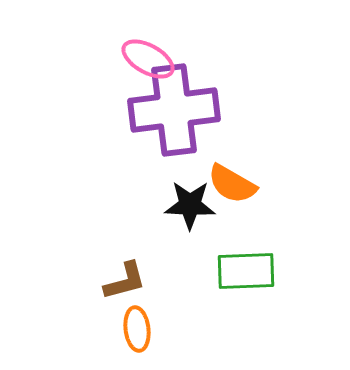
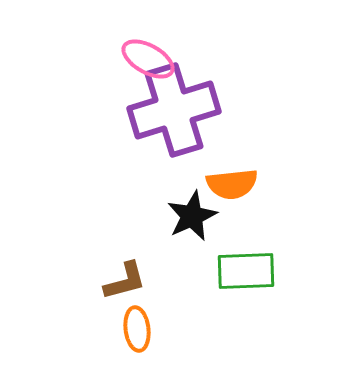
purple cross: rotated 10 degrees counterclockwise
orange semicircle: rotated 36 degrees counterclockwise
black star: moved 2 px right, 11 px down; rotated 27 degrees counterclockwise
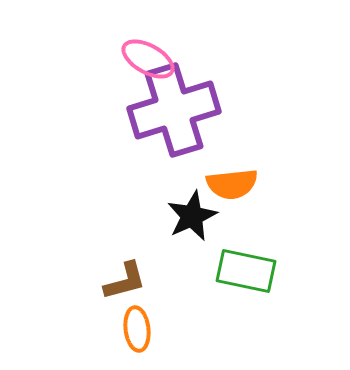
green rectangle: rotated 14 degrees clockwise
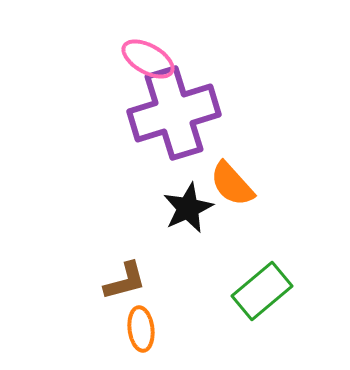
purple cross: moved 3 px down
orange semicircle: rotated 54 degrees clockwise
black star: moved 4 px left, 8 px up
green rectangle: moved 16 px right, 20 px down; rotated 52 degrees counterclockwise
orange ellipse: moved 4 px right
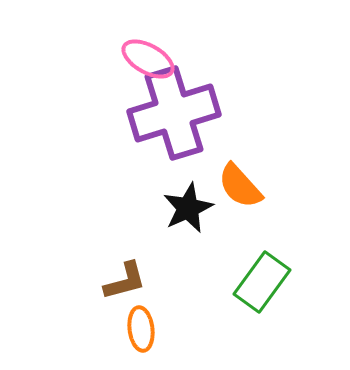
orange semicircle: moved 8 px right, 2 px down
green rectangle: moved 9 px up; rotated 14 degrees counterclockwise
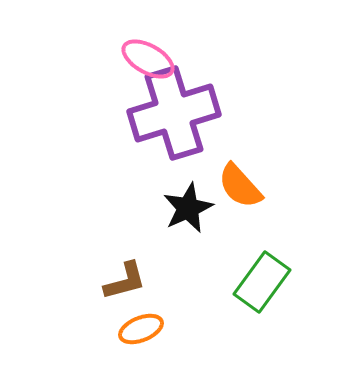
orange ellipse: rotated 75 degrees clockwise
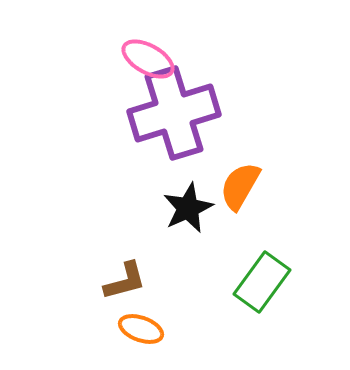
orange semicircle: rotated 72 degrees clockwise
orange ellipse: rotated 42 degrees clockwise
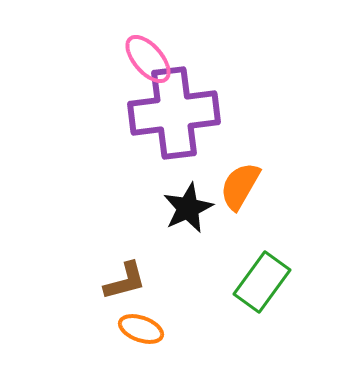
pink ellipse: rotated 20 degrees clockwise
purple cross: rotated 10 degrees clockwise
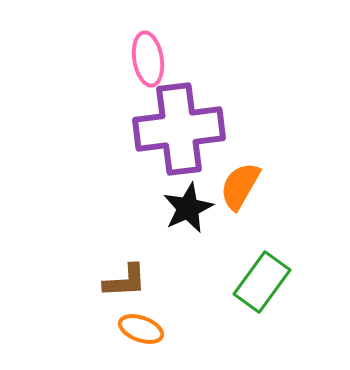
pink ellipse: rotated 32 degrees clockwise
purple cross: moved 5 px right, 16 px down
brown L-shape: rotated 12 degrees clockwise
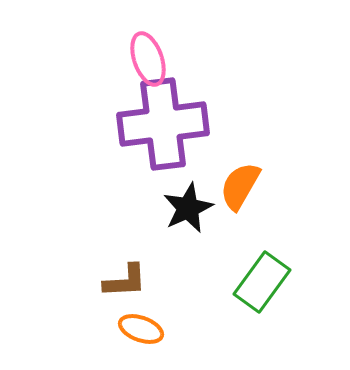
pink ellipse: rotated 10 degrees counterclockwise
purple cross: moved 16 px left, 5 px up
